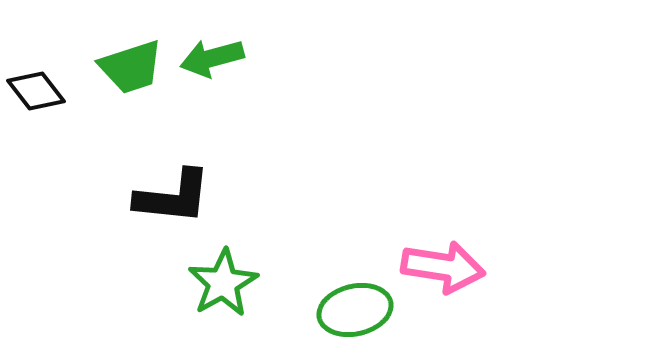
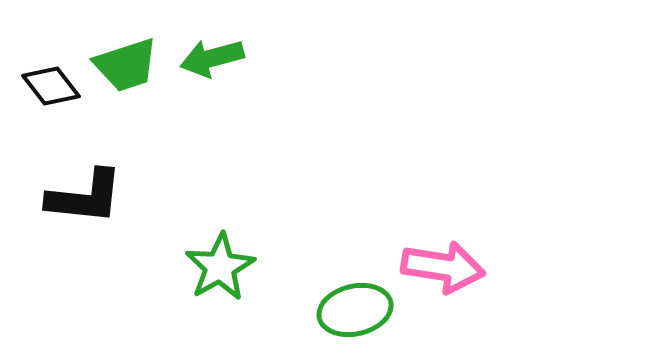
green trapezoid: moved 5 px left, 2 px up
black diamond: moved 15 px right, 5 px up
black L-shape: moved 88 px left
green star: moved 3 px left, 16 px up
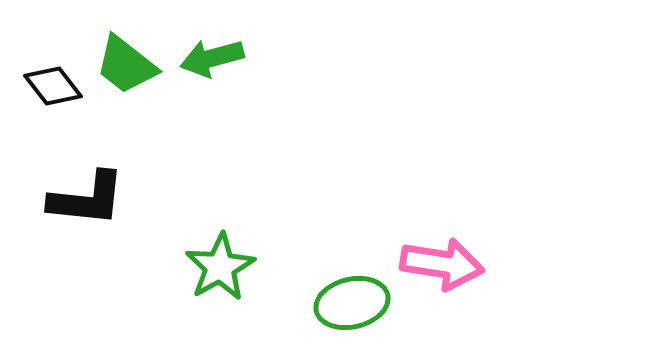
green trapezoid: rotated 56 degrees clockwise
black diamond: moved 2 px right
black L-shape: moved 2 px right, 2 px down
pink arrow: moved 1 px left, 3 px up
green ellipse: moved 3 px left, 7 px up
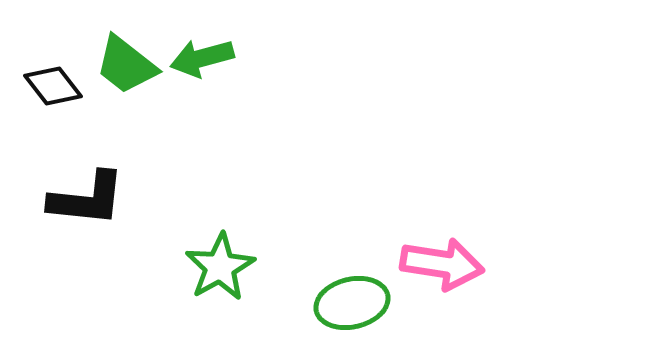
green arrow: moved 10 px left
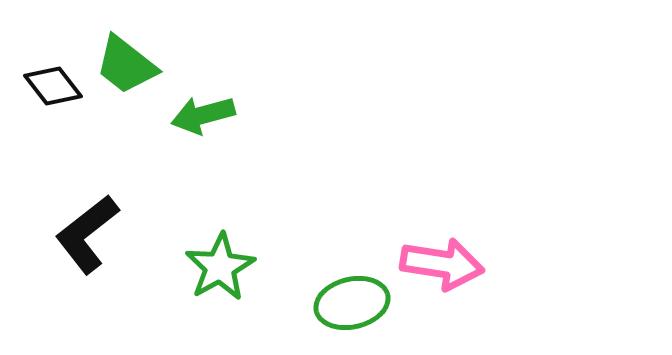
green arrow: moved 1 px right, 57 px down
black L-shape: moved 35 px down; rotated 136 degrees clockwise
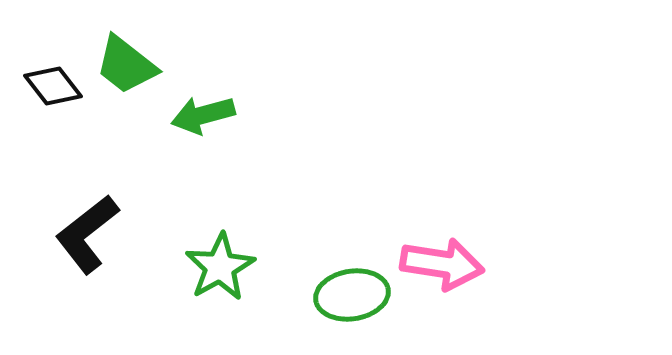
green ellipse: moved 8 px up; rotated 4 degrees clockwise
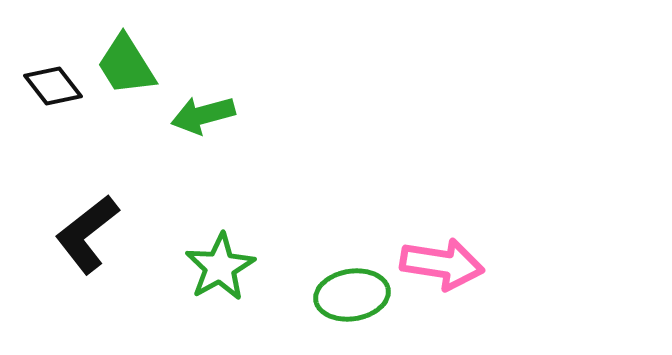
green trapezoid: rotated 20 degrees clockwise
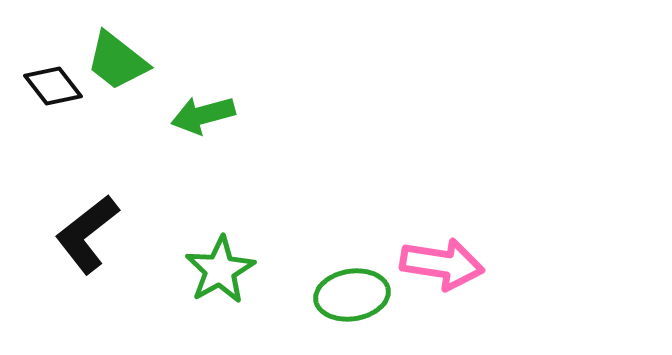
green trapezoid: moved 9 px left, 4 px up; rotated 20 degrees counterclockwise
green star: moved 3 px down
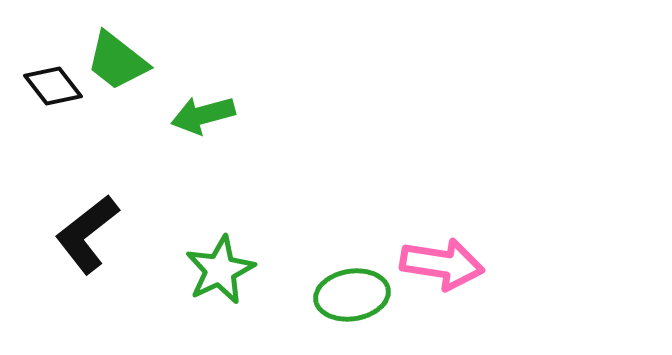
green star: rotated 4 degrees clockwise
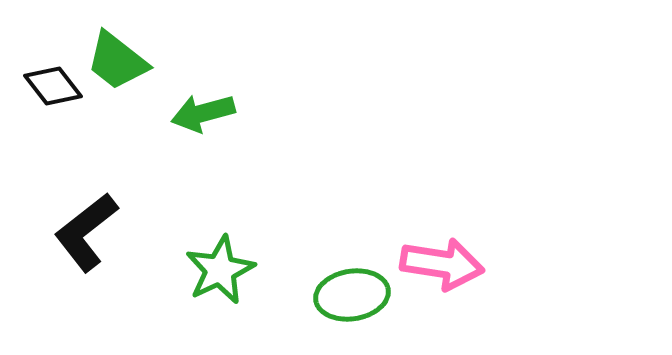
green arrow: moved 2 px up
black L-shape: moved 1 px left, 2 px up
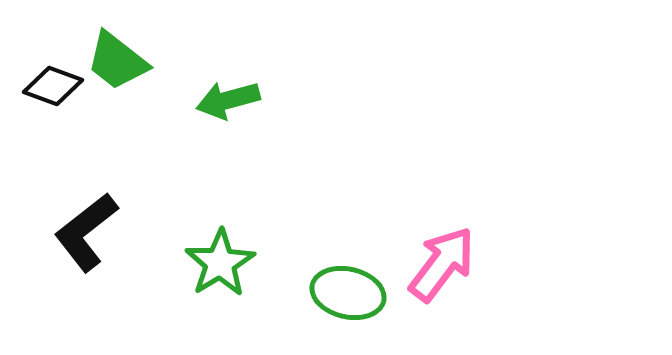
black diamond: rotated 32 degrees counterclockwise
green arrow: moved 25 px right, 13 px up
pink arrow: rotated 62 degrees counterclockwise
green star: moved 7 px up; rotated 6 degrees counterclockwise
green ellipse: moved 4 px left, 2 px up; rotated 22 degrees clockwise
